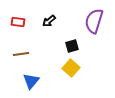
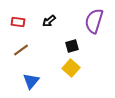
brown line: moved 4 px up; rotated 28 degrees counterclockwise
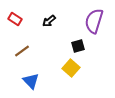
red rectangle: moved 3 px left, 3 px up; rotated 24 degrees clockwise
black square: moved 6 px right
brown line: moved 1 px right, 1 px down
blue triangle: rotated 24 degrees counterclockwise
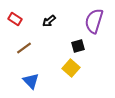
brown line: moved 2 px right, 3 px up
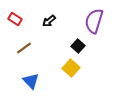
black square: rotated 32 degrees counterclockwise
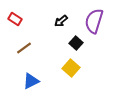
black arrow: moved 12 px right
black square: moved 2 px left, 3 px up
blue triangle: rotated 48 degrees clockwise
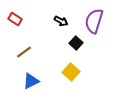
black arrow: rotated 112 degrees counterclockwise
brown line: moved 4 px down
yellow square: moved 4 px down
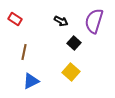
black square: moved 2 px left
brown line: rotated 42 degrees counterclockwise
